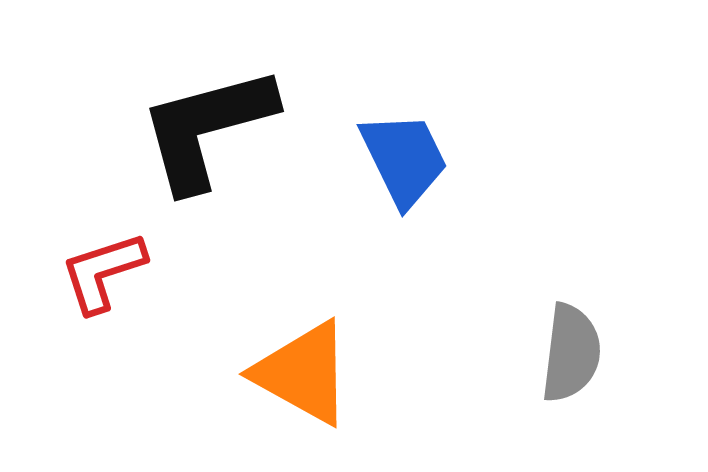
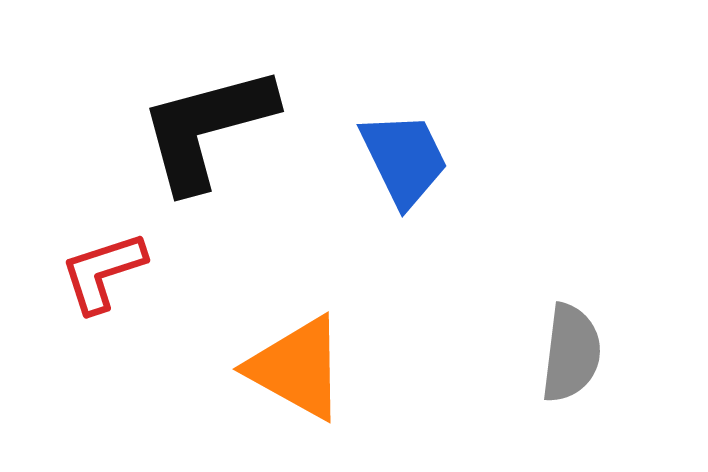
orange triangle: moved 6 px left, 5 px up
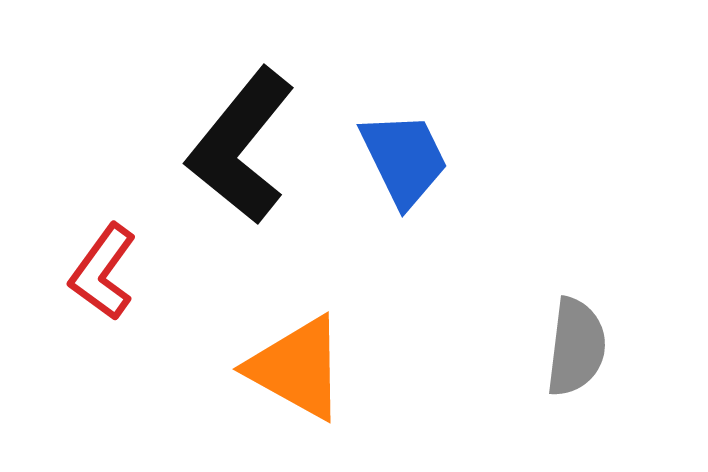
black L-shape: moved 34 px right, 18 px down; rotated 36 degrees counterclockwise
red L-shape: rotated 36 degrees counterclockwise
gray semicircle: moved 5 px right, 6 px up
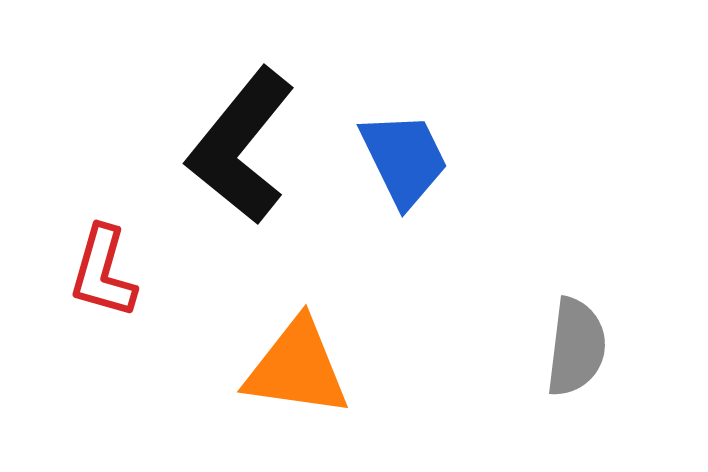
red L-shape: rotated 20 degrees counterclockwise
orange triangle: rotated 21 degrees counterclockwise
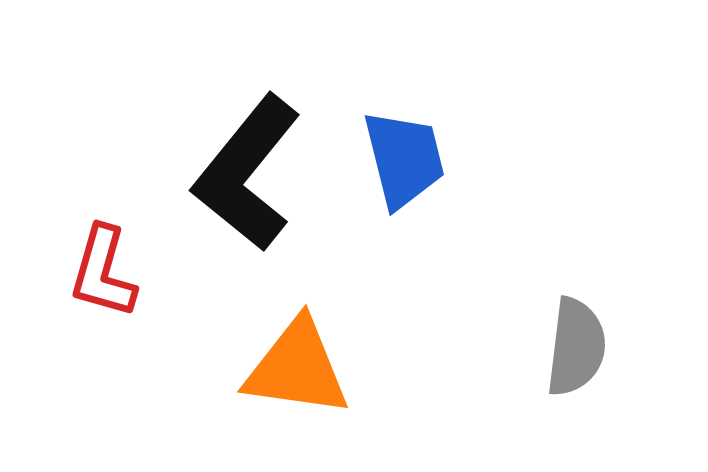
black L-shape: moved 6 px right, 27 px down
blue trapezoid: rotated 12 degrees clockwise
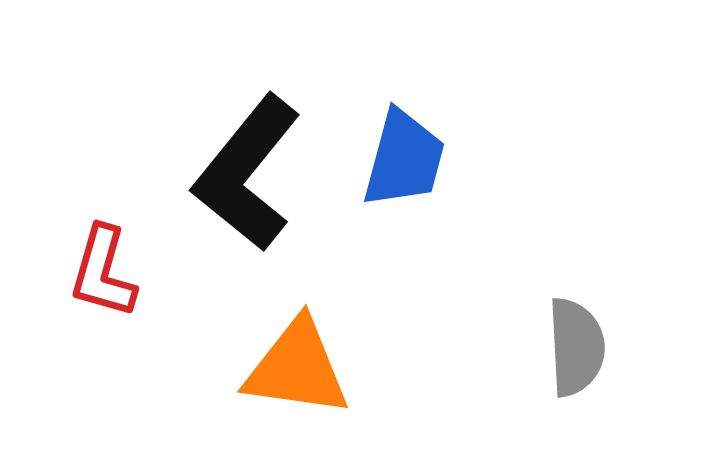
blue trapezoid: rotated 29 degrees clockwise
gray semicircle: rotated 10 degrees counterclockwise
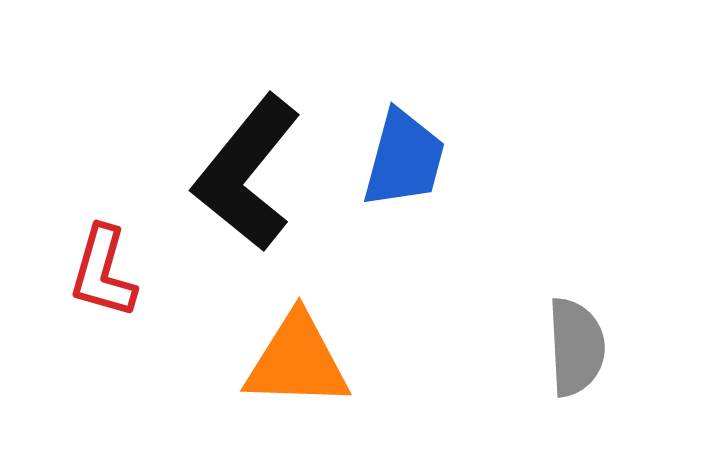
orange triangle: moved 7 px up; rotated 6 degrees counterclockwise
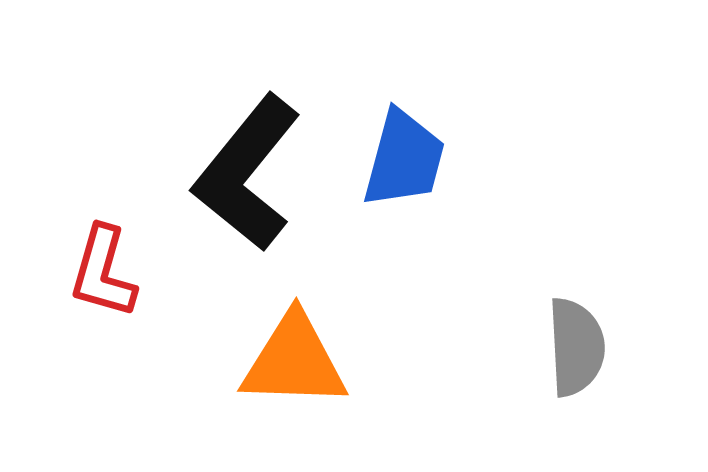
orange triangle: moved 3 px left
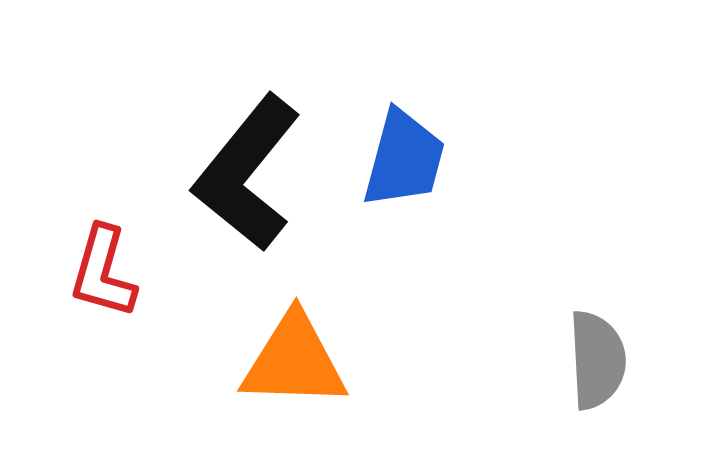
gray semicircle: moved 21 px right, 13 px down
